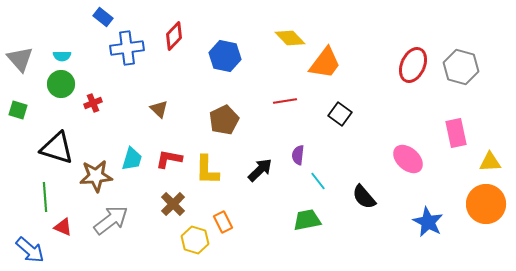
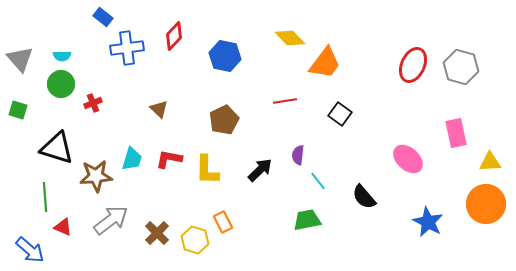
brown cross: moved 16 px left, 29 px down
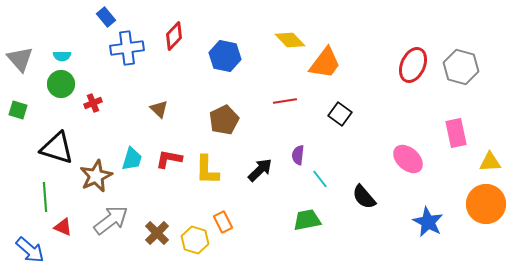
blue rectangle: moved 3 px right; rotated 12 degrees clockwise
yellow diamond: moved 2 px down
brown star: rotated 20 degrees counterclockwise
cyan line: moved 2 px right, 2 px up
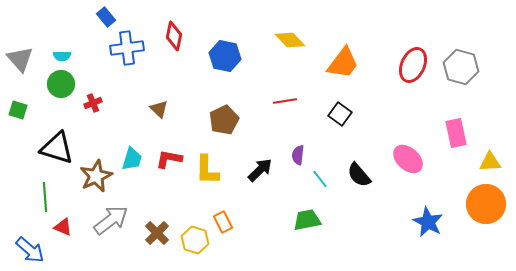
red diamond: rotated 32 degrees counterclockwise
orange trapezoid: moved 18 px right
black semicircle: moved 5 px left, 22 px up
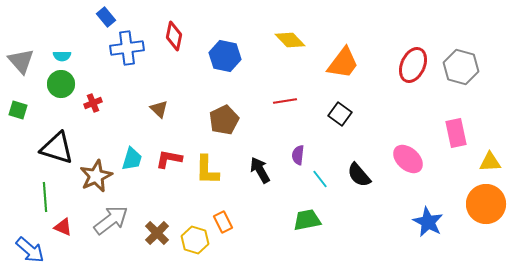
gray triangle: moved 1 px right, 2 px down
black arrow: rotated 76 degrees counterclockwise
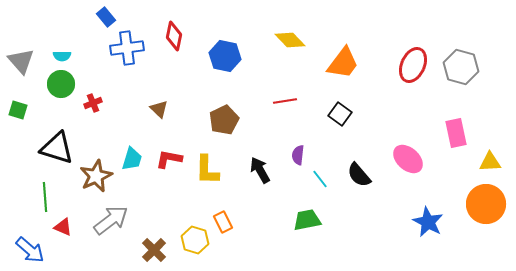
brown cross: moved 3 px left, 17 px down
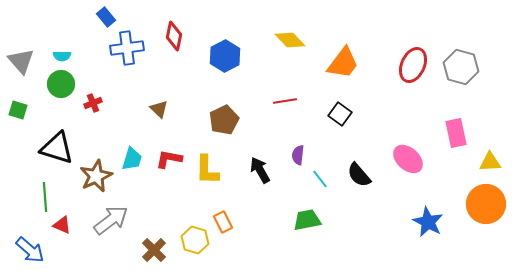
blue hexagon: rotated 20 degrees clockwise
red triangle: moved 1 px left, 2 px up
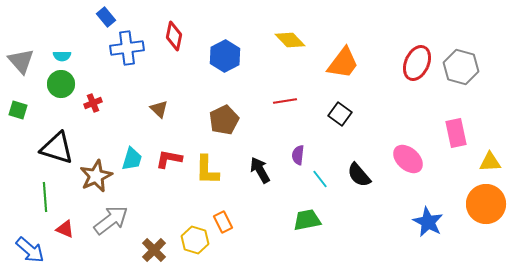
red ellipse: moved 4 px right, 2 px up
red triangle: moved 3 px right, 4 px down
